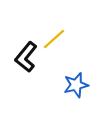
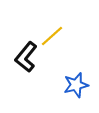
yellow line: moved 2 px left, 3 px up
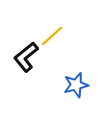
black L-shape: rotated 12 degrees clockwise
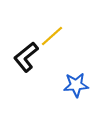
blue star: rotated 10 degrees clockwise
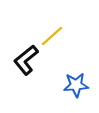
black L-shape: moved 3 px down
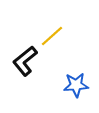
black L-shape: moved 1 px left, 1 px down
